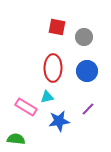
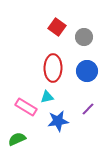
red square: rotated 24 degrees clockwise
blue star: moved 1 px left
green semicircle: moved 1 px right; rotated 30 degrees counterclockwise
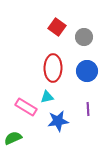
purple line: rotated 48 degrees counterclockwise
green semicircle: moved 4 px left, 1 px up
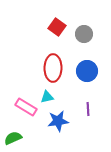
gray circle: moved 3 px up
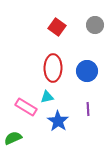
gray circle: moved 11 px right, 9 px up
blue star: rotated 30 degrees counterclockwise
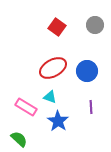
red ellipse: rotated 60 degrees clockwise
cyan triangle: moved 3 px right; rotated 32 degrees clockwise
purple line: moved 3 px right, 2 px up
green semicircle: moved 6 px right, 1 px down; rotated 66 degrees clockwise
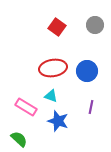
red ellipse: rotated 20 degrees clockwise
cyan triangle: moved 1 px right, 1 px up
purple line: rotated 16 degrees clockwise
blue star: rotated 15 degrees counterclockwise
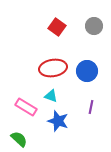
gray circle: moved 1 px left, 1 px down
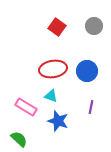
red ellipse: moved 1 px down
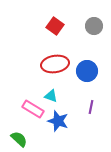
red square: moved 2 px left, 1 px up
red ellipse: moved 2 px right, 5 px up
pink rectangle: moved 7 px right, 2 px down
